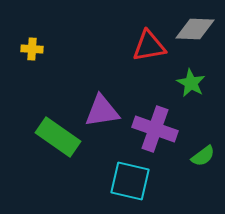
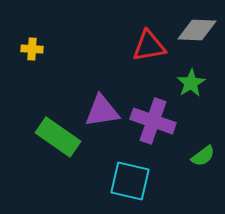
gray diamond: moved 2 px right, 1 px down
green star: rotated 12 degrees clockwise
purple cross: moved 2 px left, 8 px up
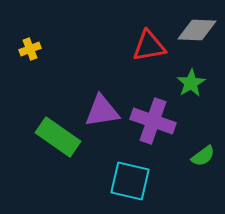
yellow cross: moved 2 px left; rotated 25 degrees counterclockwise
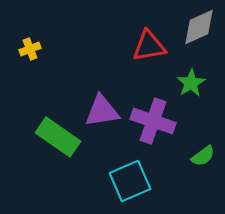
gray diamond: moved 2 px right, 3 px up; rotated 27 degrees counterclockwise
cyan square: rotated 36 degrees counterclockwise
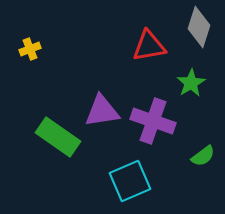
gray diamond: rotated 48 degrees counterclockwise
